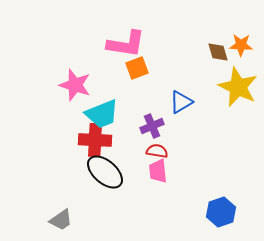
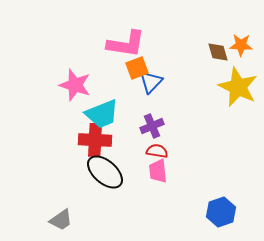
blue triangle: moved 30 px left, 20 px up; rotated 15 degrees counterclockwise
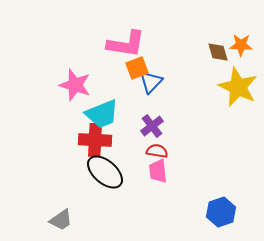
purple cross: rotated 15 degrees counterclockwise
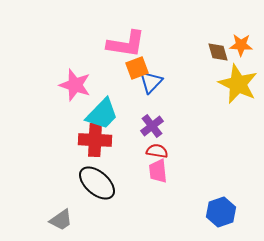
yellow star: moved 3 px up
cyan trapezoid: rotated 24 degrees counterclockwise
black ellipse: moved 8 px left, 11 px down
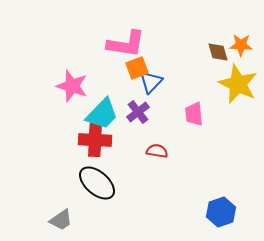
pink star: moved 3 px left, 1 px down
purple cross: moved 14 px left, 14 px up
pink trapezoid: moved 36 px right, 57 px up
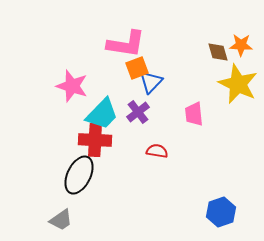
black ellipse: moved 18 px left, 8 px up; rotated 75 degrees clockwise
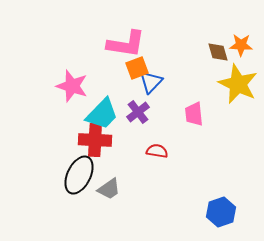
gray trapezoid: moved 48 px right, 31 px up
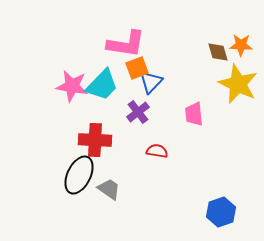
pink star: rotated 8 degrees counterclockwise
cyan trapezoid: moved 29 px up
gray trapezoid: rotated 110 degrees counterclockwise
